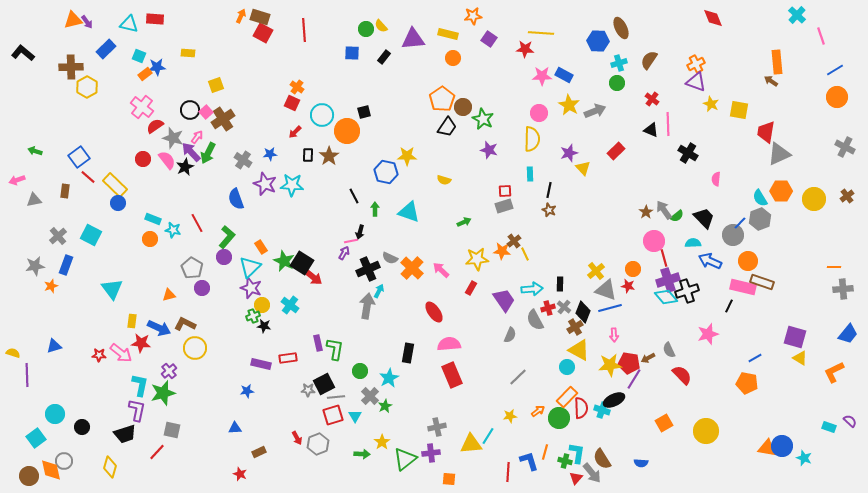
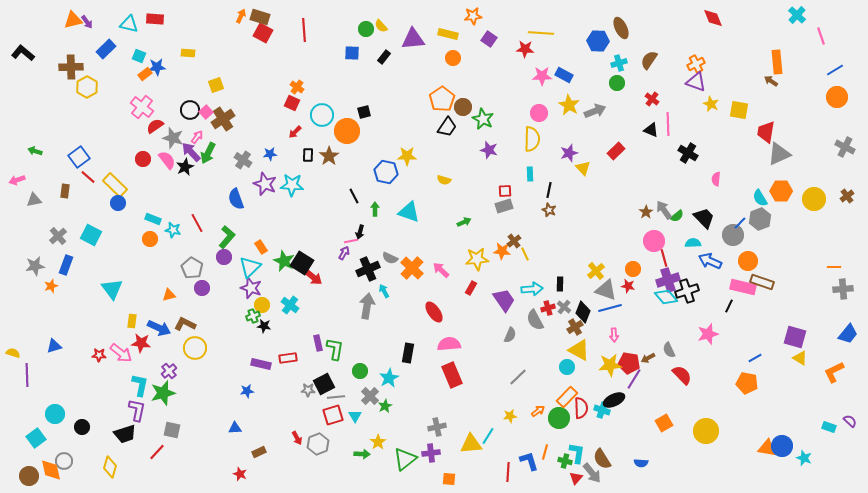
cyan arrow at (379, 291): moved 5 px right; rotated 56 degrees counterclockwise
yellow star at (382, 442): moved 4 px left
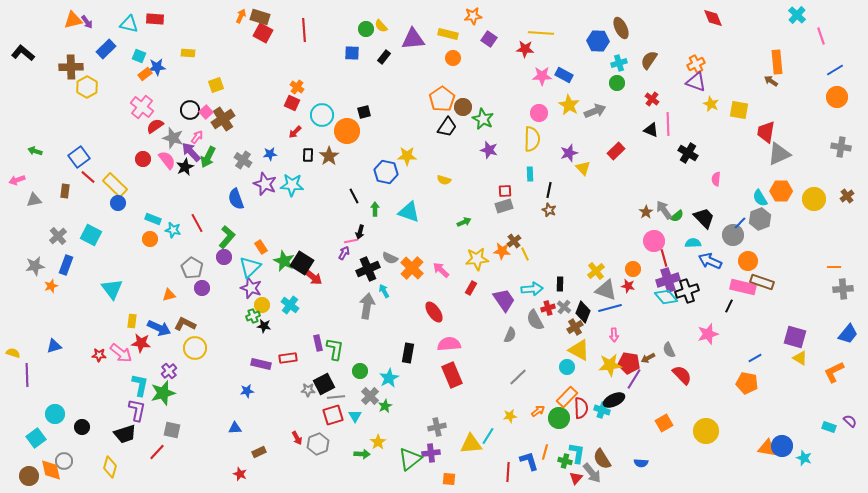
gray cross at (845, 147): moved 4 px left; rotated 18 degrees counterclockwise
green arrow at (208, 153): moved 4 px down
green triangle at (405, 459): moved 5 px right
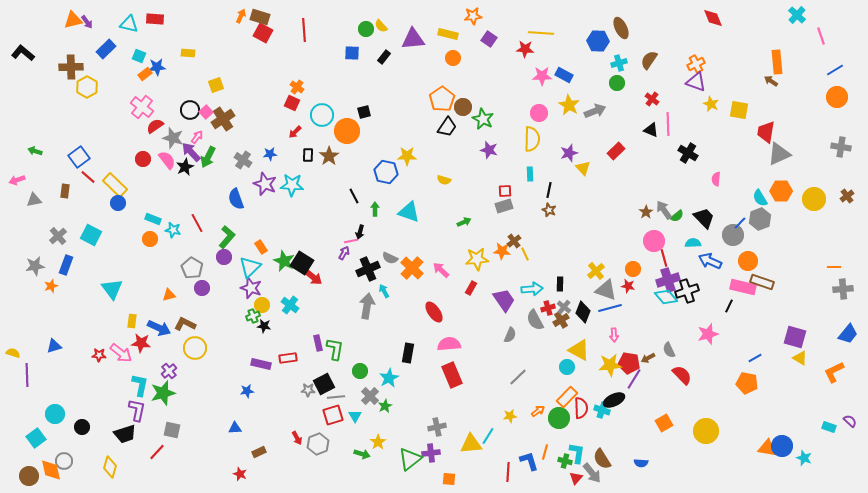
brown cross at (575, 327): moved 14 px left, 7 px up
green arrow at (362, 454): rotated 14 degrees clockwise
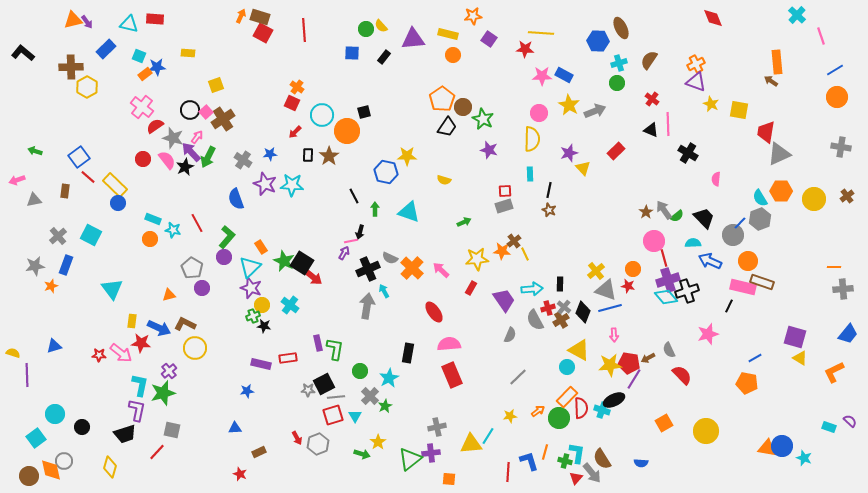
orange circle at (453, 58): moved 3 px up
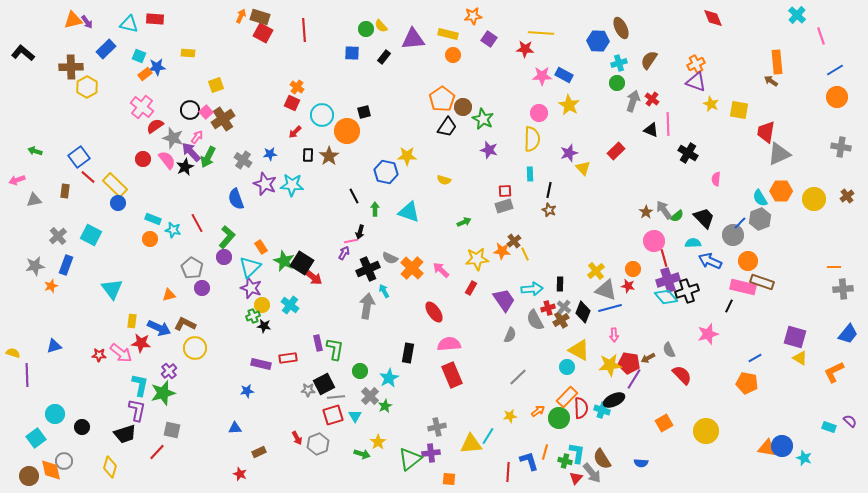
gray arrow at (595, 111): moved 38 px right, 10 px up; rotated 50 degrees counterclockwise
